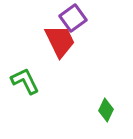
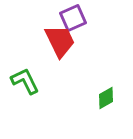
purple square: rotated 12 degrees clockwise
green diamond: moved 12 px up; rotated 35 degrees clockwise
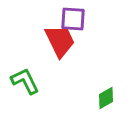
purple square: moved 1 px down; rotated 28 degrees clockwise
